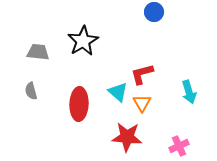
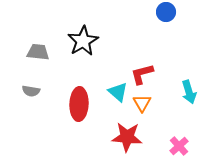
blue circle: moved 12 px right
gray semicircle: rotated 66 degrees counterclockwise
pink cross: rotated 18 degrees counterclockwise
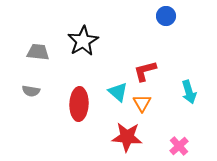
blue circle: moved 4 px down
red L-shape: moved 3 px right, 3 px up
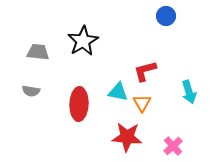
cyan triangle: rotated 30 degrees counterclockwise
pink cross: moved 6 px left
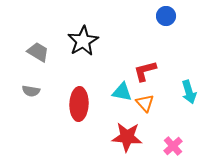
gray trapezoid: rotated 25 degrees clockwise
cyan triangle: moved 4 px right
orange triangle: moved 3 px right; rotated 12 degrees counterclockwise
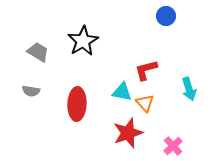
red L-shape: moved 1 px right, 1 px up
cyan arrow: moved 3 px up
red ellipse: moved 2 px left
red star: moved 1 px right, 4 px up; rotated 24 degrees counterclockwise
